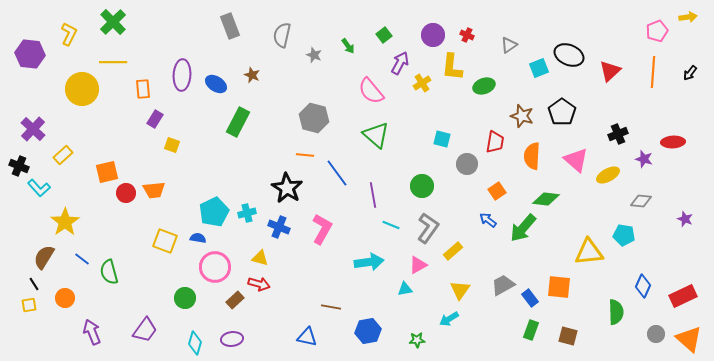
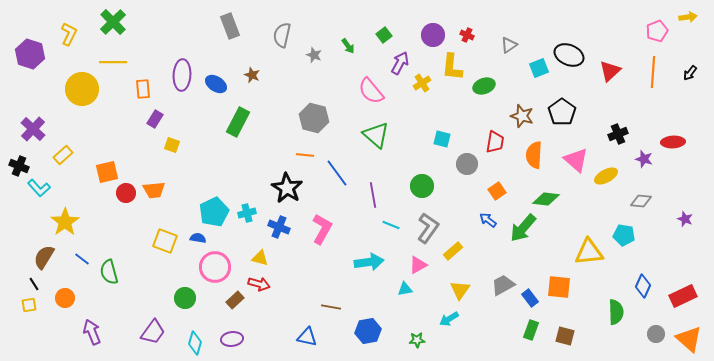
purple hexagon at (30, 54): rotated 12 degrees clockwise
orange semicircle at (532, 156): moved 2 px right, 1 px up
yellow ellipse at (608, 175): moved 2 px left, 1 px down
purple trapezoid at (145, 330): moved 8 px right, 2 px down
brown square at (568, 336): moved 3 px left
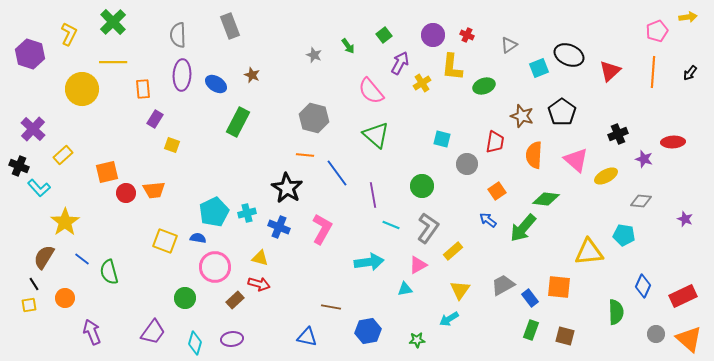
gray semicircle at (282, 35): moved 104 px left; rotated 15 degrees counterclockwise
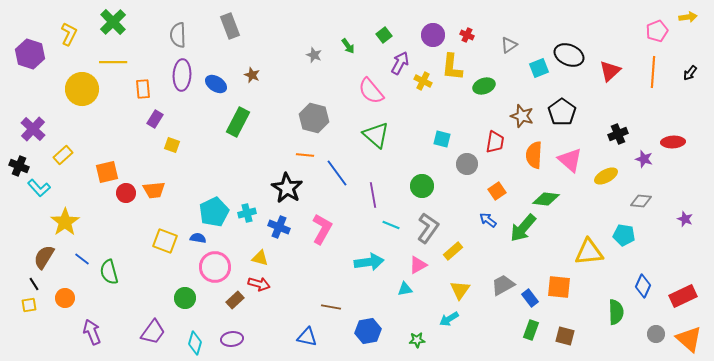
yellow cross at (422, 83): moved 1 px right, 2 px up; rotated 30 degrees counterclockwise
pink triangle at (576, 160): moved 6 px left
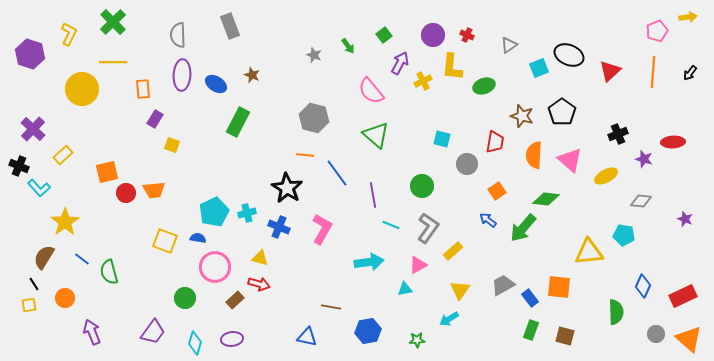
yellow cross at (423, 81): rotated 36 degrees clockwise
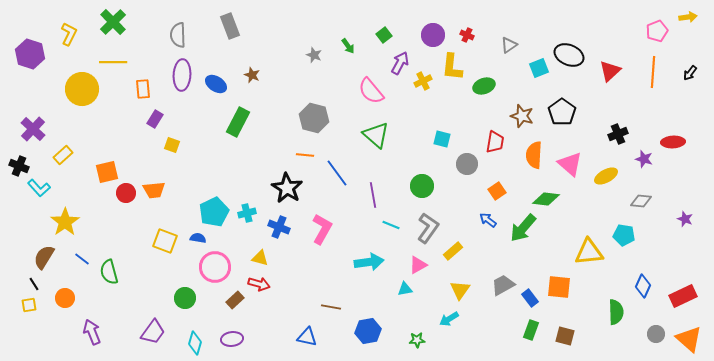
pink triangle at (570, 160): moved 4 px down
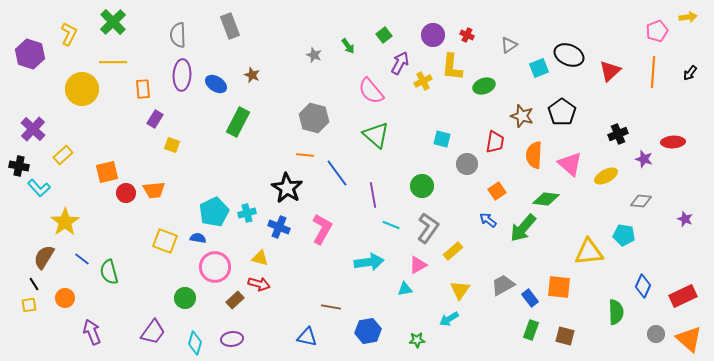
black cross at (19, 166): rotated 12 degrees counterclockwise
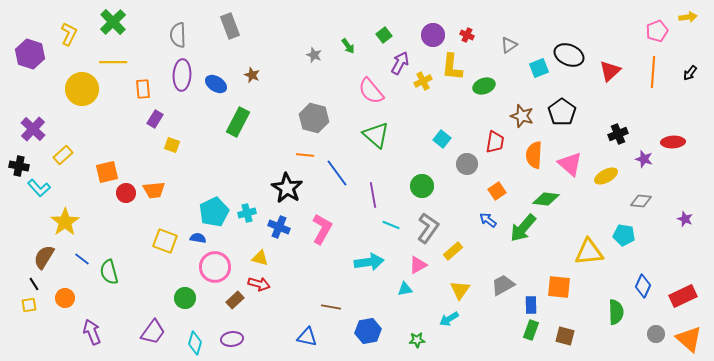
cyan square at (442, 139): rotated 24 degrees clockwise
blue rectangle at (530, 298): moved 1 px right, 7 px down; rotated 36 degrees clockwise
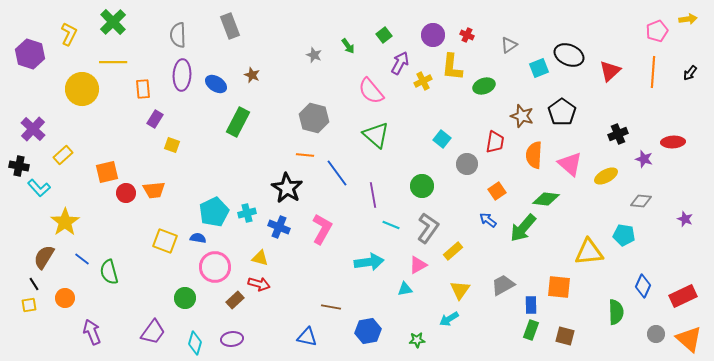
yellow arrow at (688, 17): moved 2 px down
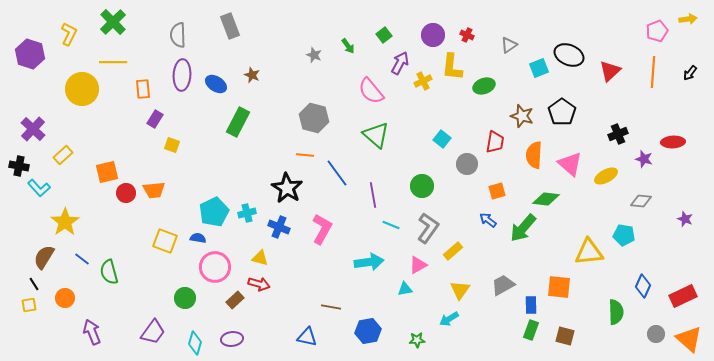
orange square at (497, 191): rotated 18 degrees clockwise
